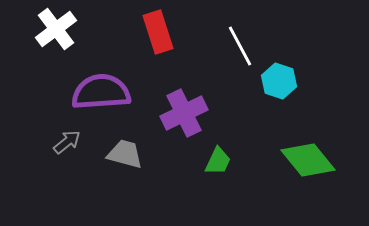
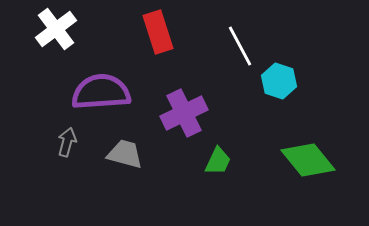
gray arrow: rotated 36 degrees counterclockwise
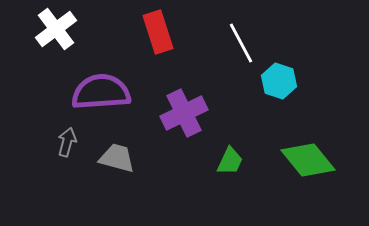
white line: moved 1 px right, 3 px up
gray trapezoid: moved 8 px left, 4 px down
green trapezoid: moved 12 px right
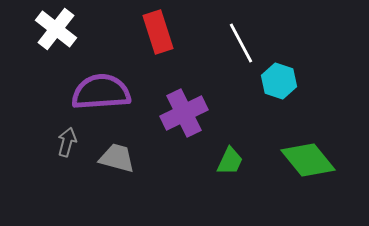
white cross: rotated 15 degrees counterclockwise
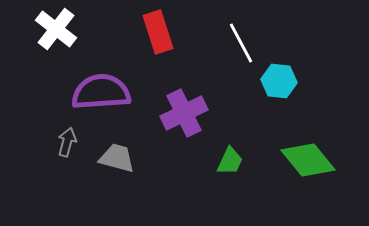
cyan hexagon: rotated 12 degrees counterclockwise
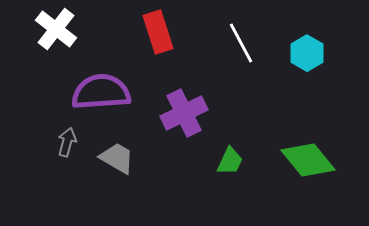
cyan hexagon: moved 28 px right, 28 px up; rotated 24 degrees clockwise
gray trapezoid: rotated 15 degrees clockwise
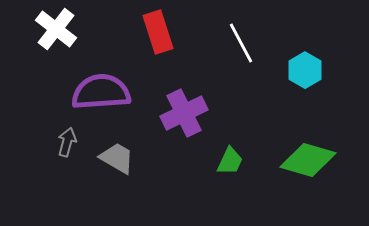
cyan hexagon: moved 2 px left, 17 px down
green diamond: rotated 34 degrees counterclockwise
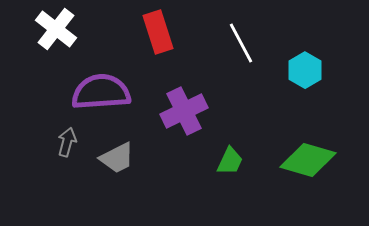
purple cross: moved 2 px up
gray trapezoid: rotated 123 degrees clockwise
